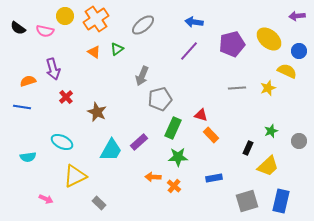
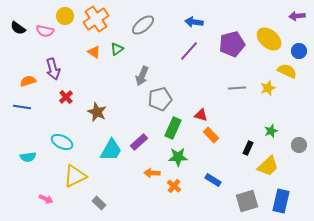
gray circle at (299, 141): moved 4 px down
orange arrow at (153, 177): moved 1 px left, 4 px up
blue rectangle at (214, 178): moved 1 px left, 2 px down; rotated 42 degrees clockwise
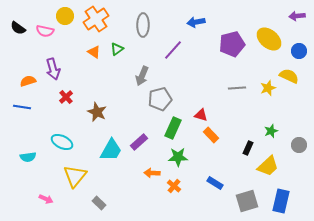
blue arrow at (194, 22): moved 2 px right; rotated 18 degrees counterclockwise
gray ellipse at (143, 25): rotated 50 degrees counterclockwise
purple line at (189, 51): moved 16 px left, 1 px up
yellow semicircle at (287, 71): moved 2 px right, 5 px down
yellow triangle at (75, 176): rotated 25 degrees counterclockwise
blue rectangle at (213, 180): moved 2 px right, 3 px down
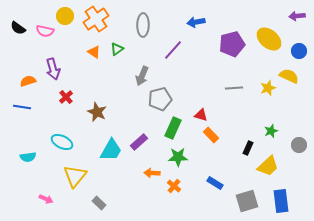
gray line at (237, 88): moved 3 px left
blue rectangle at (281, 201): rotated 20 degrees counterclockwise
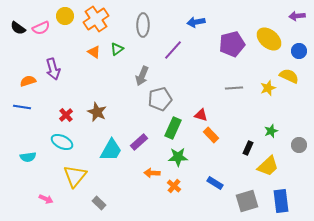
pink semicircle at (45, 31): moved 4 px left, 3 px up; rotated 36 degrees counterclockwise
red cross at (66, 97): moved 18 px down
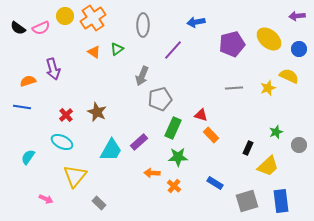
orange cross at (96, 19): moved 3 px left, 1 px up
blue circle at (299, 51): moved 2 px up
green star at (271, 131): moved 5 px right, 1 px down
cyan semicircle at (28, 157): rotated 133 degrees clockwise
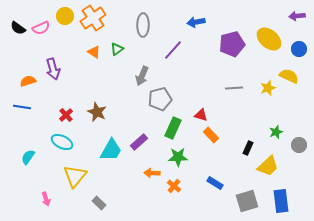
pink arrow at (46, 199): rotated 48 degrees clockwise
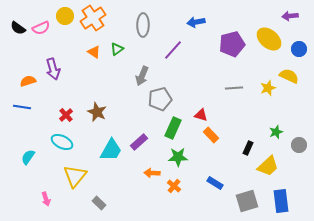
purple arrow at (297, 16): moved 7 px left
